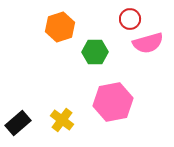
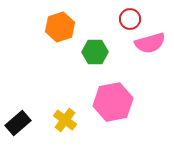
pink semicircle: moved 2 px right
yellow cross: moved 3 px right
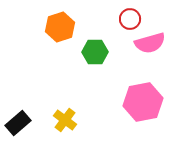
pink hexagon: moved 30 px right
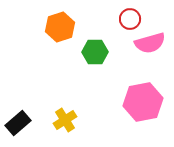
yellow cross: rotated 20 degrees clockwise
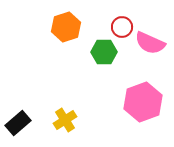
red circle: moved 8 px left, 8 px down
orange hexagon: moved 6 px right
pink semicircle: rotated 40 degrees clockwise
green hexagon: moved 9 px right
pink hexagon: rotated 9 degrees counterclockwise
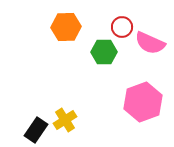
orange hexagon: rotated 16 degrees clockwise
black rectangle: moved 18 px right, 7 px down; rotated 15 degrees counterclockwise
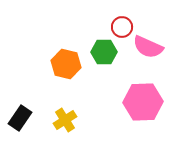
orange hexagon: moved 37 px down; rotated 16 degrees clockwise
pink semicircle: moved 2 px left, 4 px down
pink hexagon: rotated 18 degrees clockwise
black rectangle: moved 16 px left, 12 px up
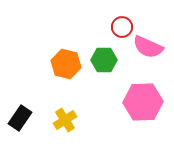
green hexagon: moved 8 px down
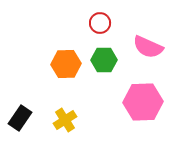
red circle: moved 22 px left, 4 px up
orange hexagon: rotated 16 degrees counterclockwise
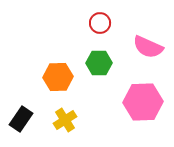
green hexagon: moved 5 px left, 3 px down
orange hexagon: moved 8 px left, 13 px down
black rectangle: moved 1 px right, 1 px down
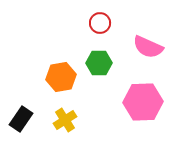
orange hexagon: moved 3 px right; rotated 8 degrees counterclockwise
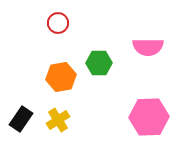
red circle: moved 42 px left
pink semicircle: rotated 24 degrees counterclockwise
pink hexagon: moved 6 px right, 15 px down
yellow cross: moved 7 px left
